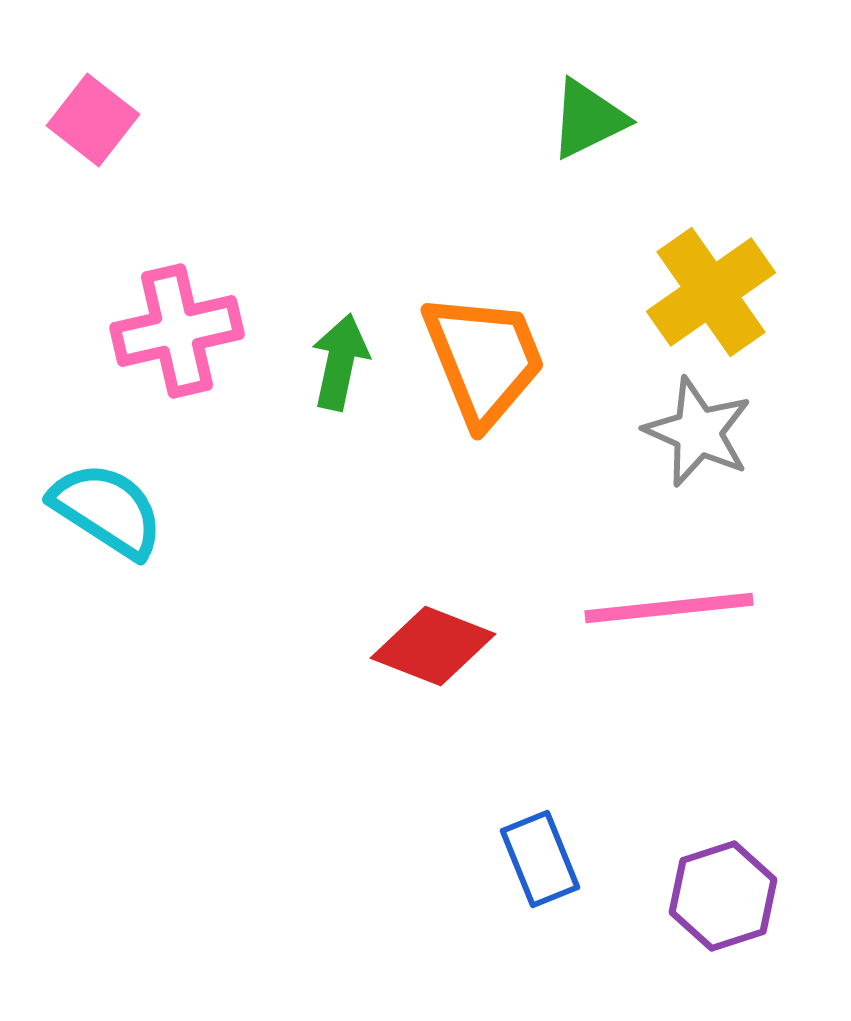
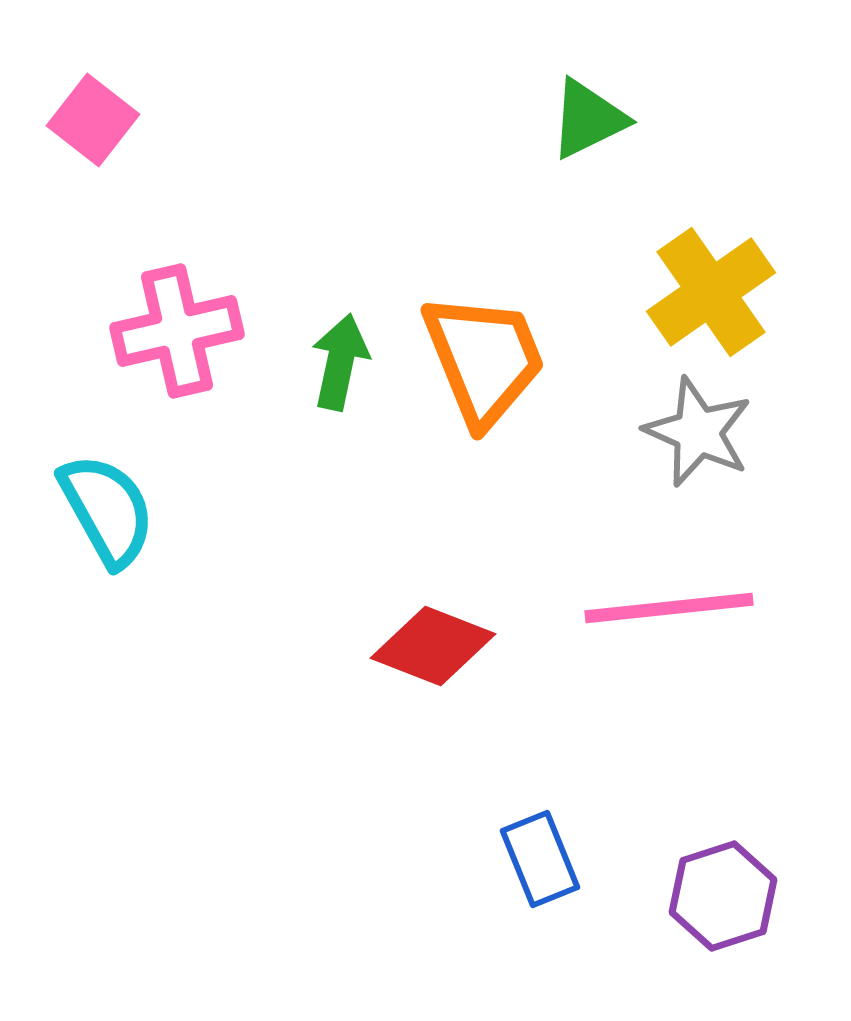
cyan semicircle: rotated 28 degrees clockwise
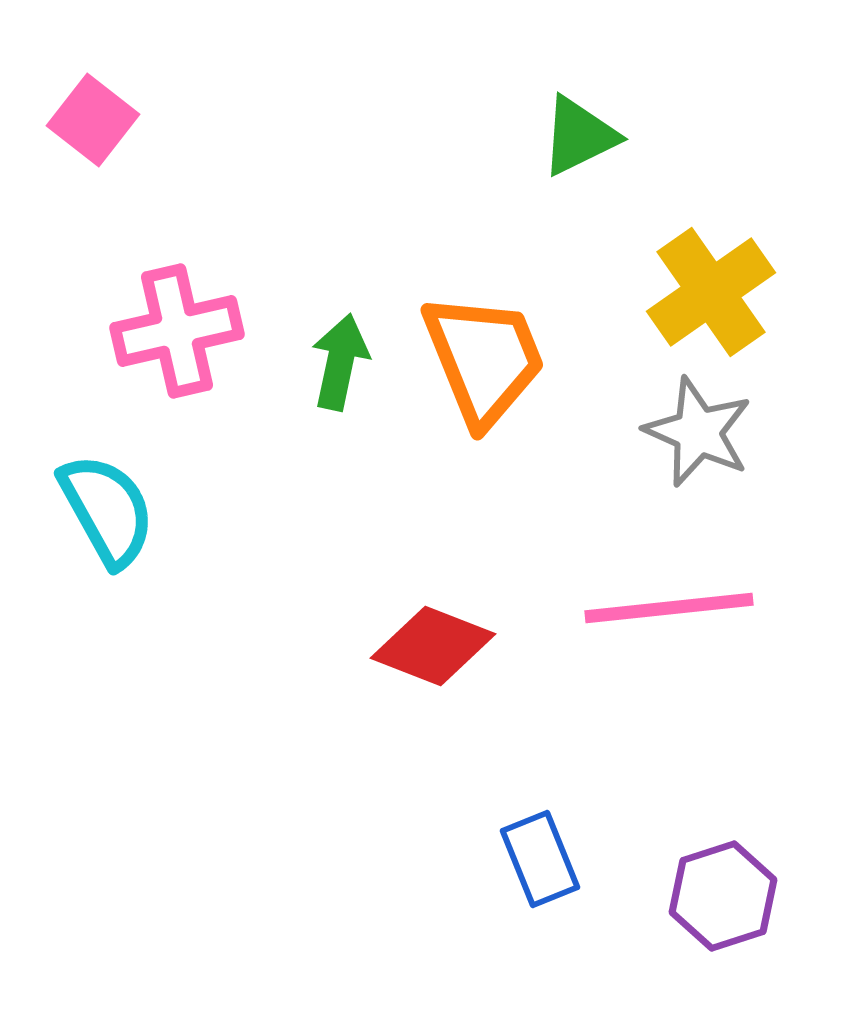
green triangle: moved 9 px left, 17 px down
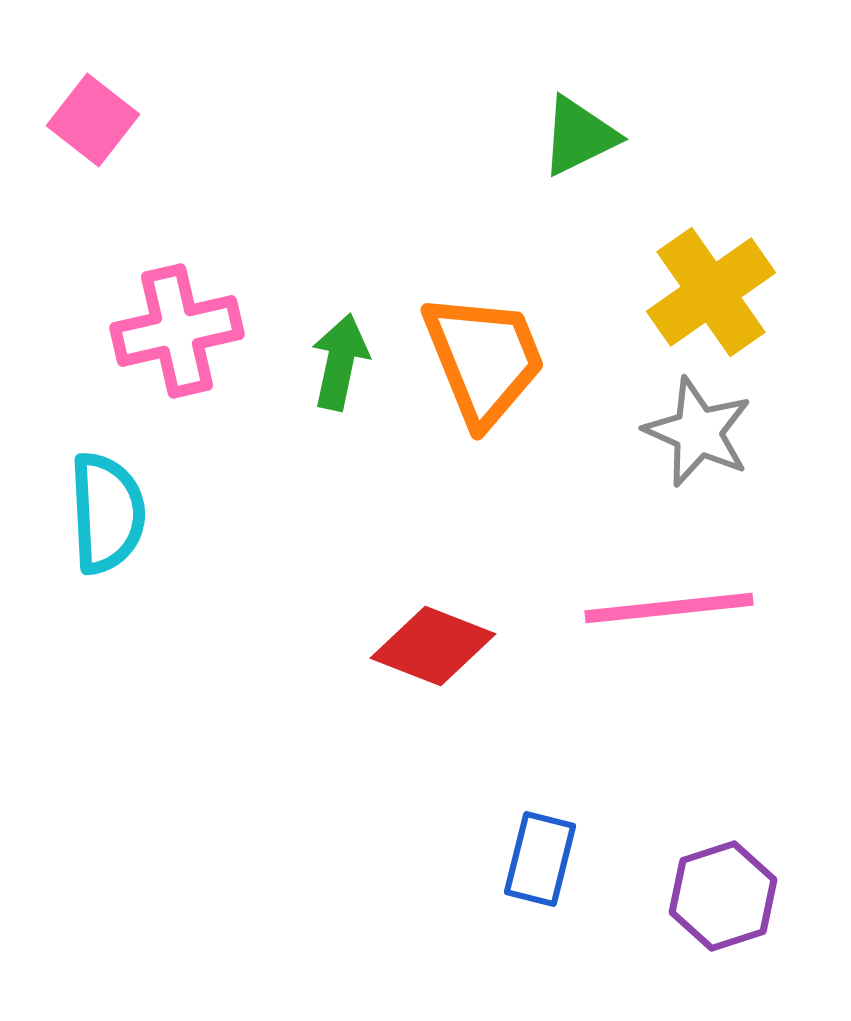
cyan semicircle: moved 3 px down; rotated 26 degrees clockwise
blue rectangle: rotated 36 degrees clockwise
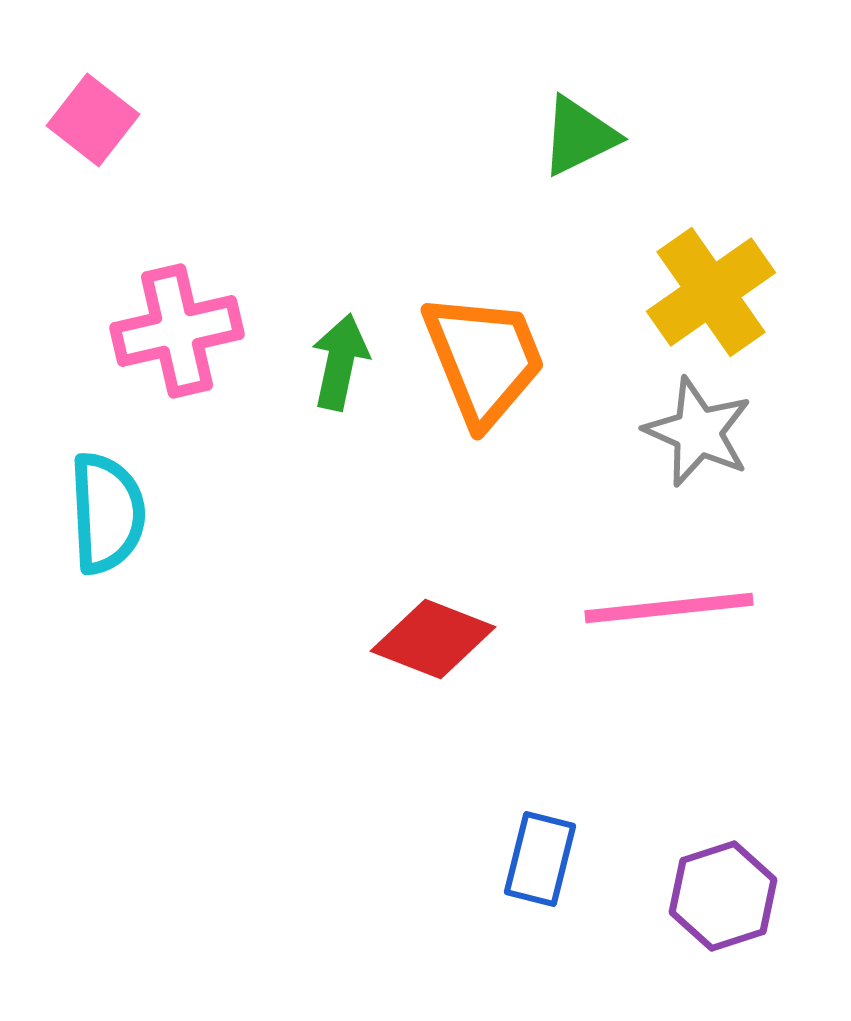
red diamond: moved 7 px up
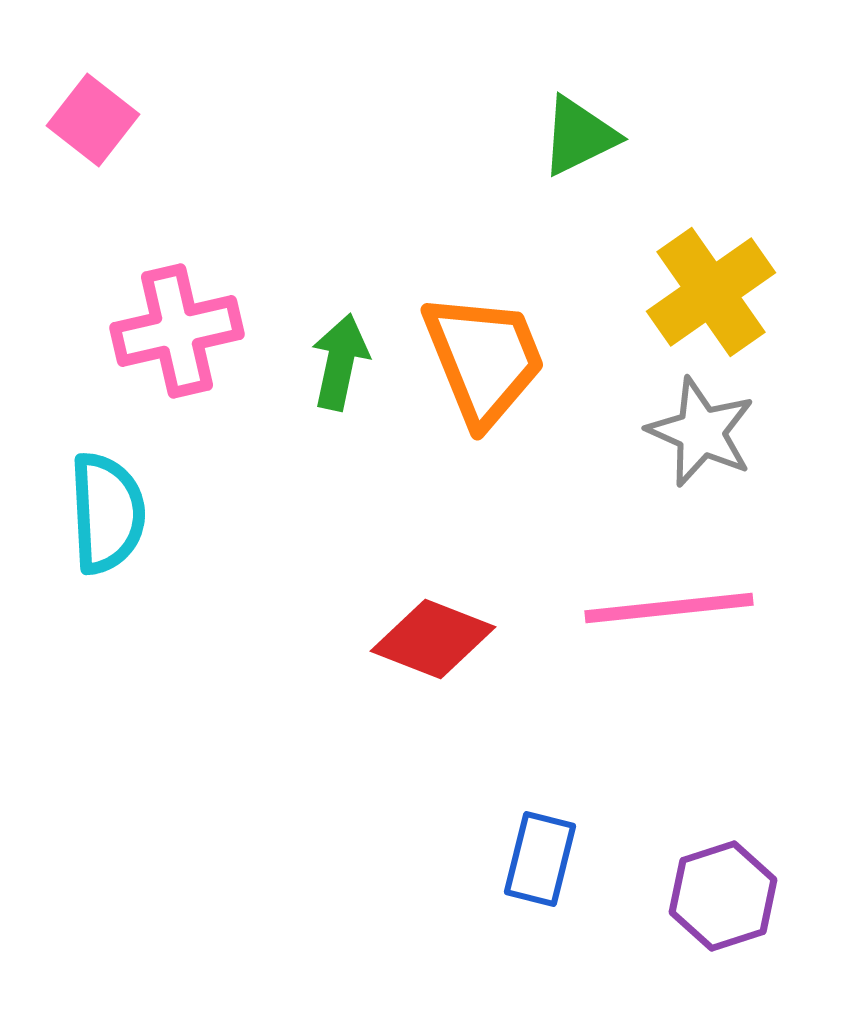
gray star: moved 3 px right
